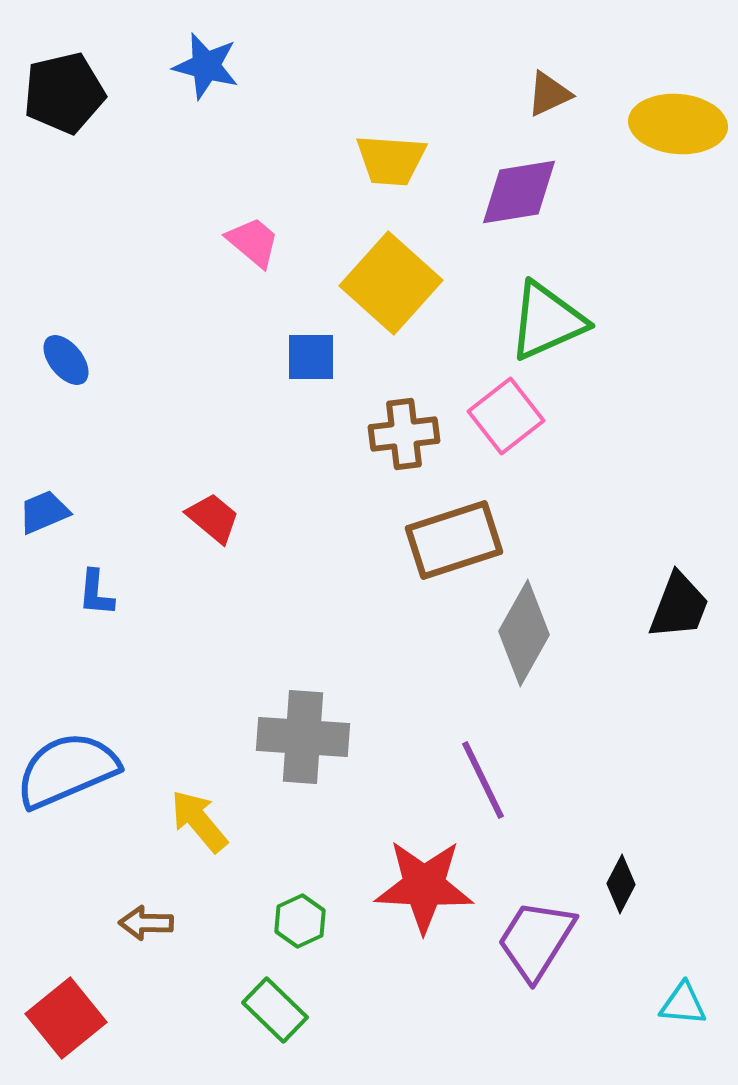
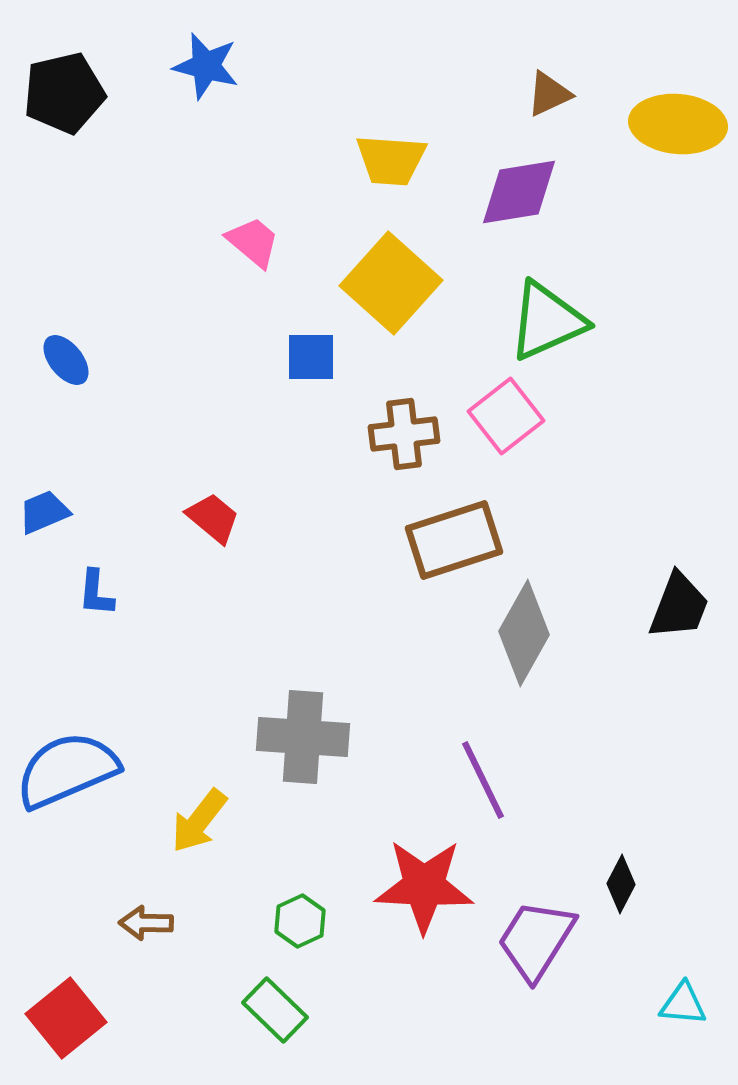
yellow arrow: rotated 102 degrees counterclockwise
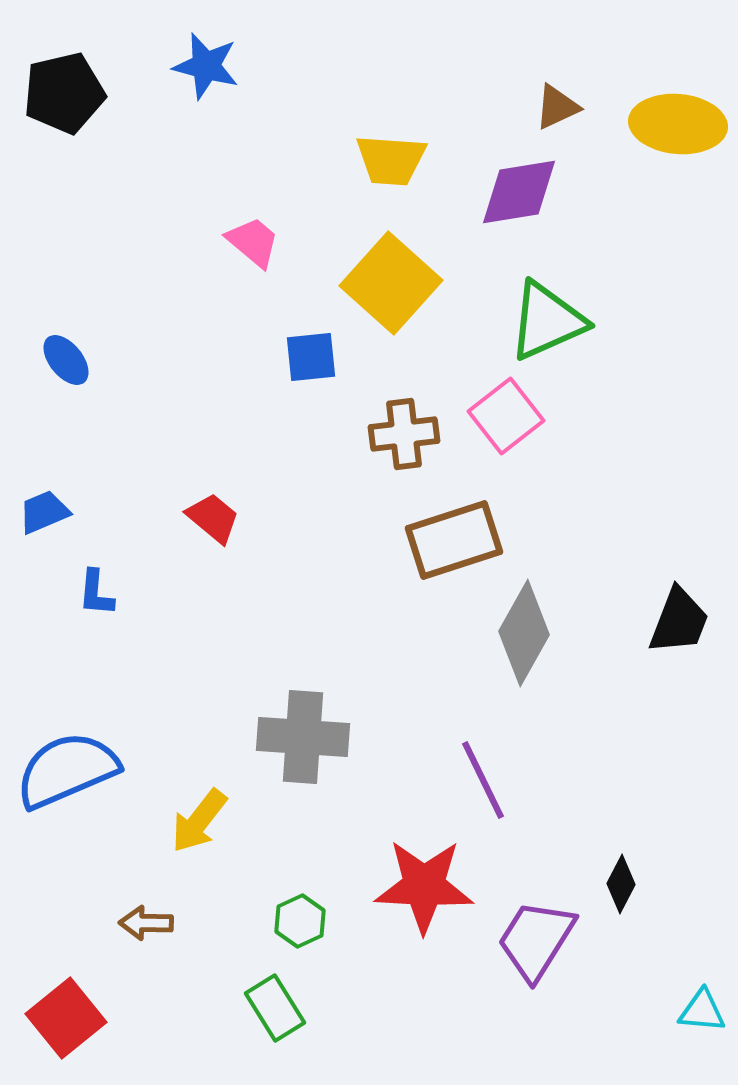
brown triangle: moved 8 px right, 13 px down
blue square: rotated 6 degrees counterclockwise
black trapezoid: moved 15 px down
cyan triangle: moved 19 px right, 7 px down
green rectangle: moved 2 px up; rotated 14 degrees clockwise
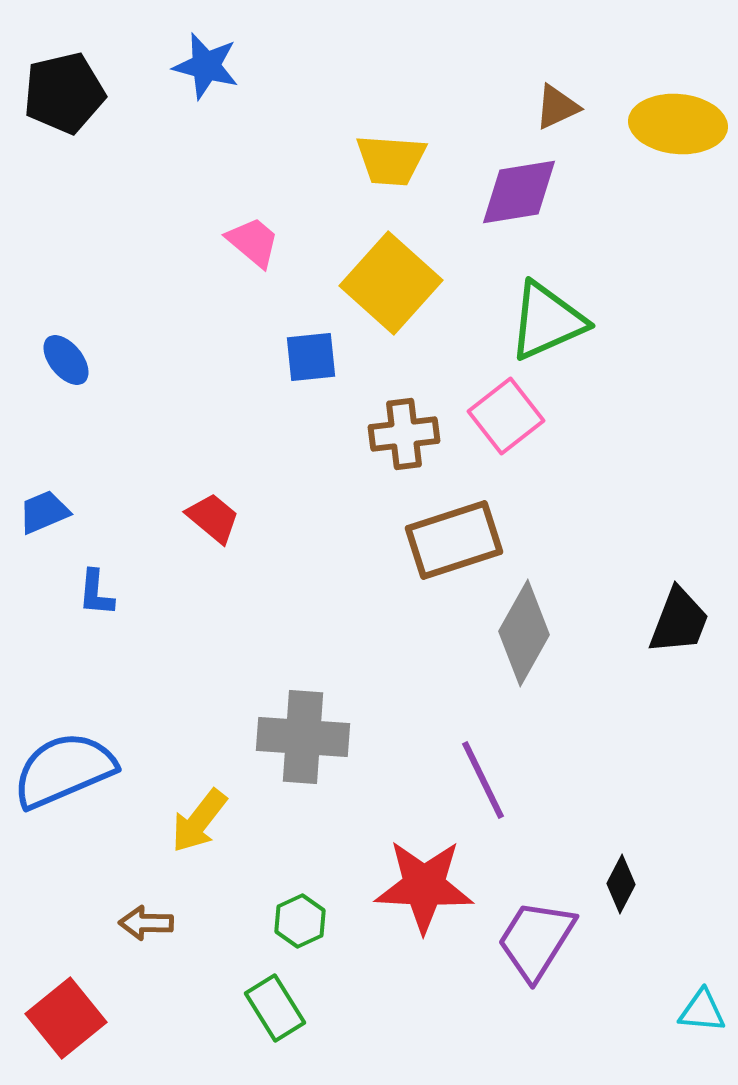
blue semicircle: moved 3 px left
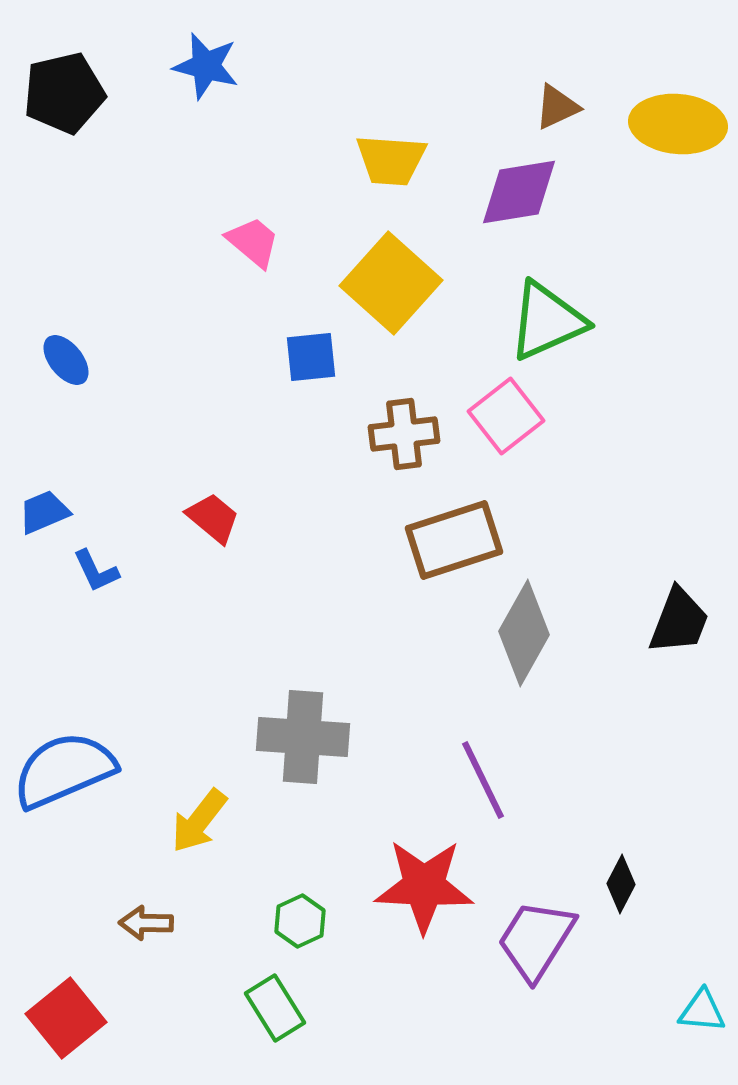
blue L-shape: moved 22 px up; rotated 30 degrees counterclockwise
